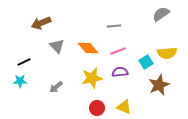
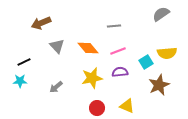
yellow triangle: moved 3 px right, 1 px up
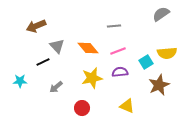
brown arrow: moved 5 px left, 3 px down
black line: moved 19 px right
red circle: moved 15 px left
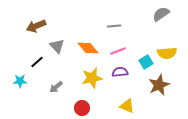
black line: moved 6 px left; rotated 16 degrees counterclockwise
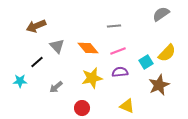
yellow semicircle: rotated 42 degrees counterclockwise
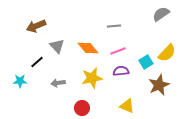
purple semicircle: moved 1 px right, 1 px up
gray arrow: moved 2 px right, 4 px up; rotated 32 degrees clockwise
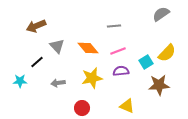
brown star: rotated 20 degrees clockwise
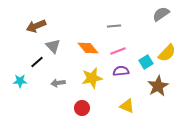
gray triangle: moved 4 px left
brown star: moved 1 px left, 1 px down; rotated 25 degrees counterclockwise
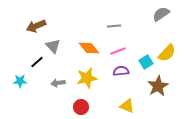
orange diamond: moved 1 px right
yellow star: moved 5 px left
red circle: moved 1 px left, 1 px up
